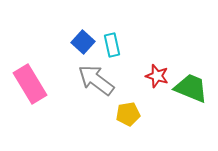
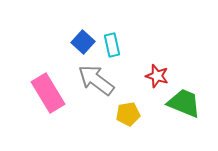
pink rectangle: moved 18 px right, 9 px down
green trapezoid: moved 7 px left, 15 px down
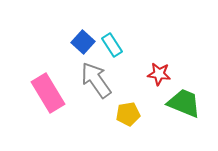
cyan rectangle: rotated 20 degrees counterclockwise
red star: moved 2 px right, 2 px up; rotated 10 degrees counterclockwise
gray arrow: rotated 18 degrees clockwise
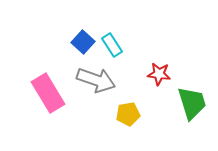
gray arrow: rotated 144 degrees clockwise
green trapezoid: moved 8 px right; rotated 51 degrees clockwise
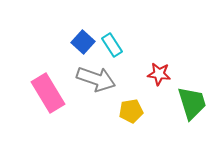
gray arrow: moved 1 px up
yellow pentagon: moved 3 px right, 3 px up
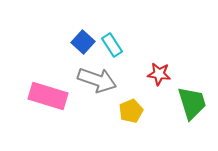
gray arrow: moved 1 px right, 1 px down
pink rectangle: moved 3 px down; rotated 42 degrees counterclockwise
yellow pentagon: rotated 15 degrees counterclockwise
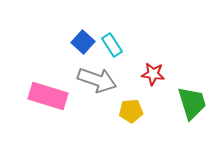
red star: moved 6 px left
yellow pentagon: rotated 20 degrees clockwise
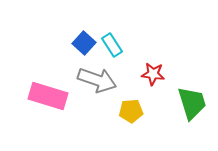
blue square: moved 1 px right, 1 px down
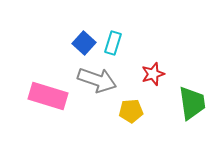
cyan rectangle: moved 1 px right, 2 px up; rotated 50 degrees clockwise
red star: rotated 25 degrees counterclockwise
green trapezoid: rotated 9 degrees clockwise
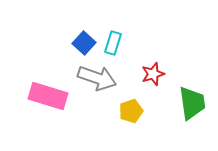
gray arrow: moved 2 px up
yellow pentagon: rotated 15 degrees counterclockwise
